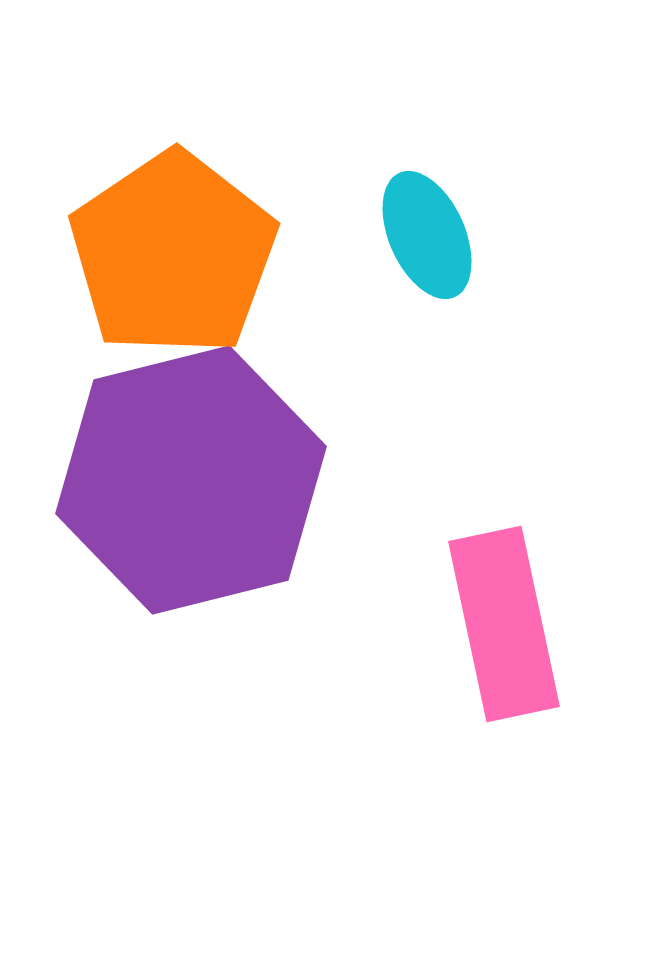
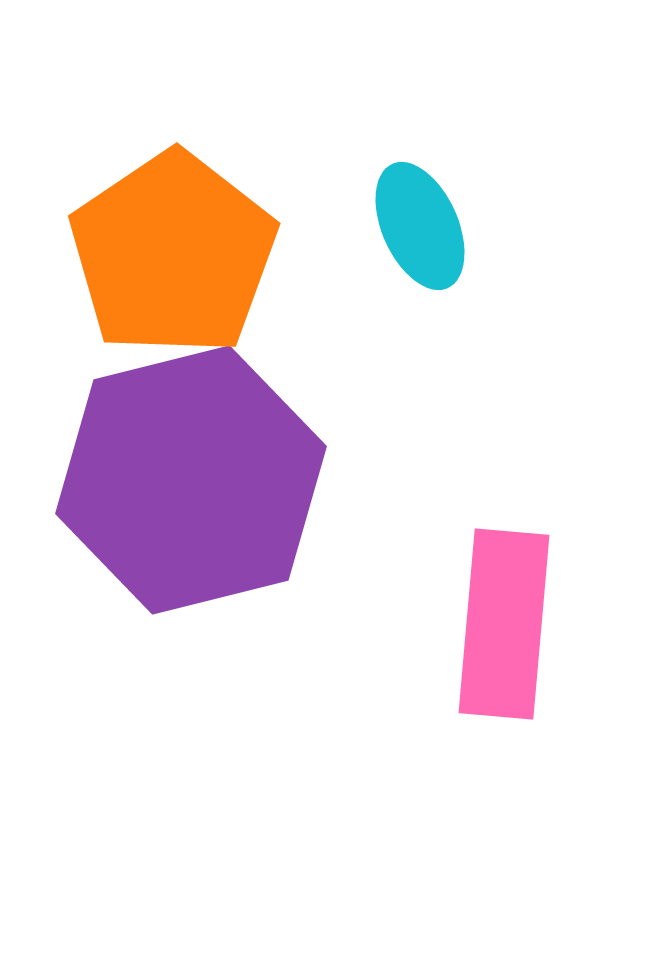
cyan ellipse: moved 7 px left, 9 px up
pink rectangle: rotated 17 degrees clockwise
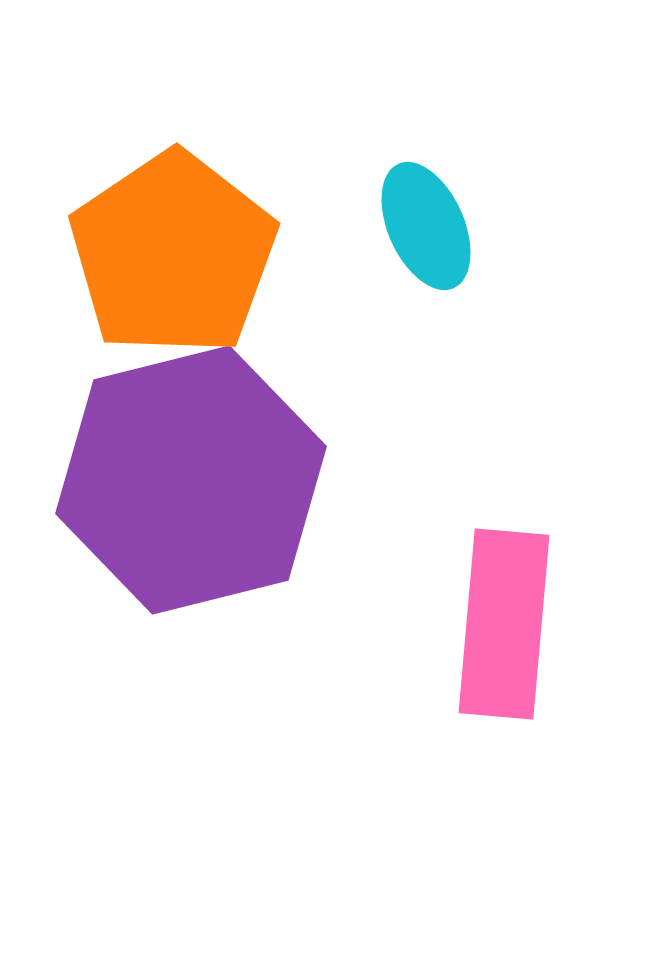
cyan ellipse: moved 6 px right
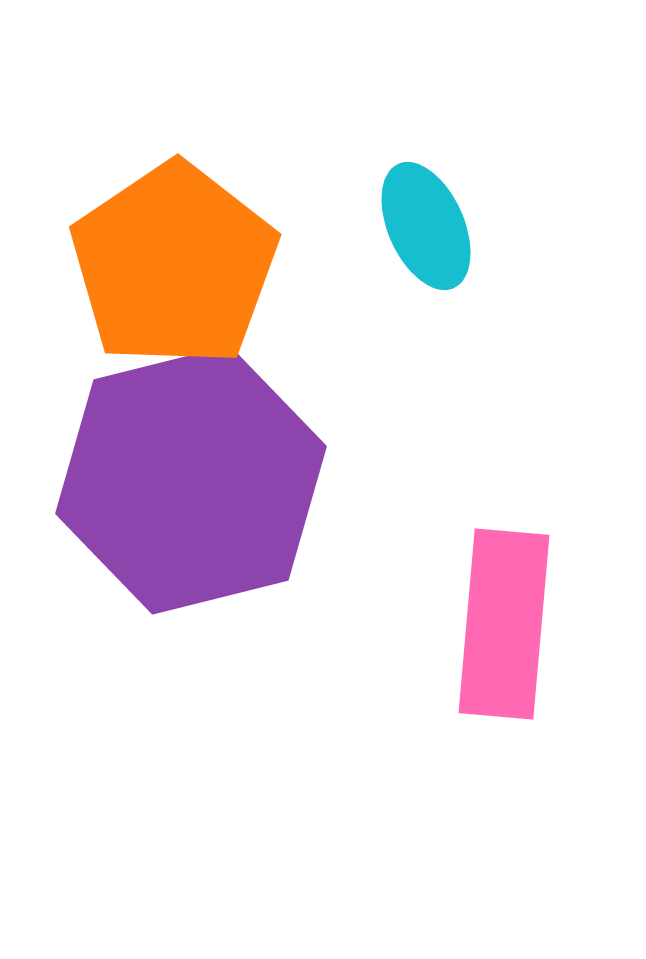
orange pentagon: moved 1 px right, 11 px down
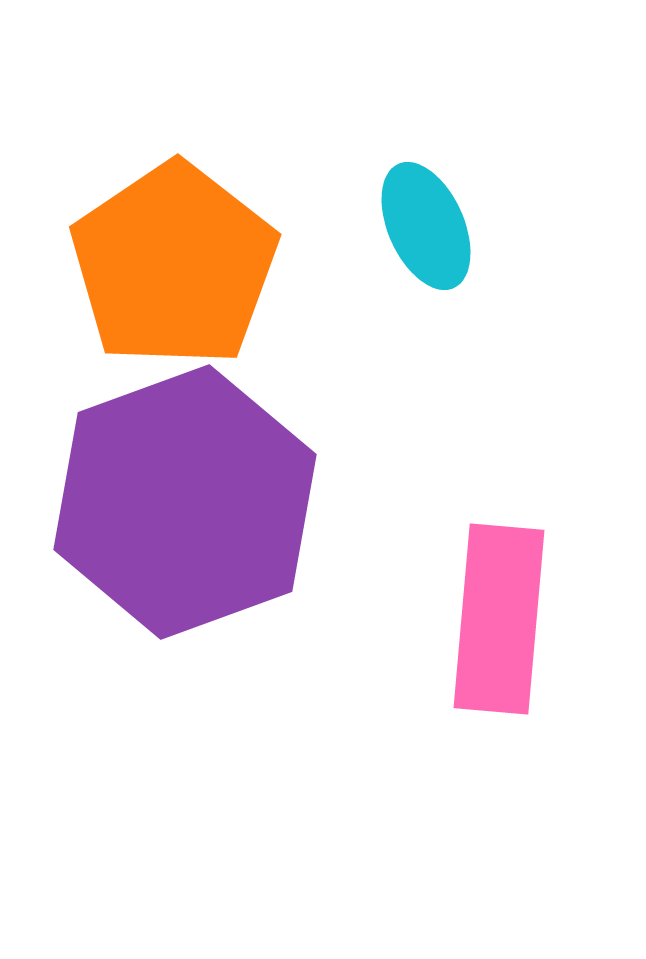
purple hexagon: moved 6 px left, 22 px down; rotated 6 degrees counterclockwise
pink rectangle: moved 5 px left, 5 px up
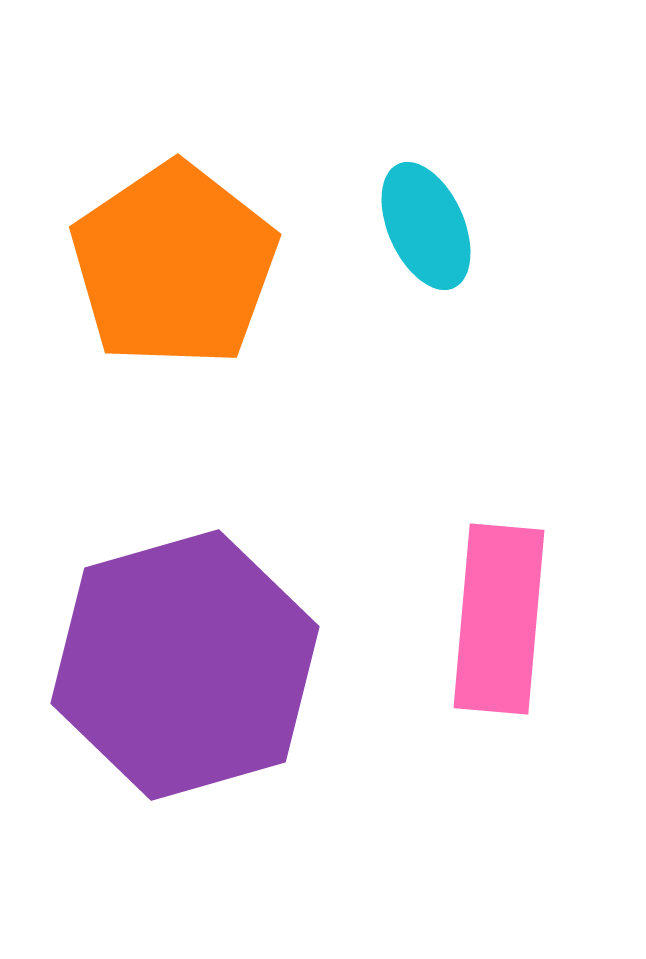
purple hexagon: moved 163 px down; rotated 4 degrees clockwise
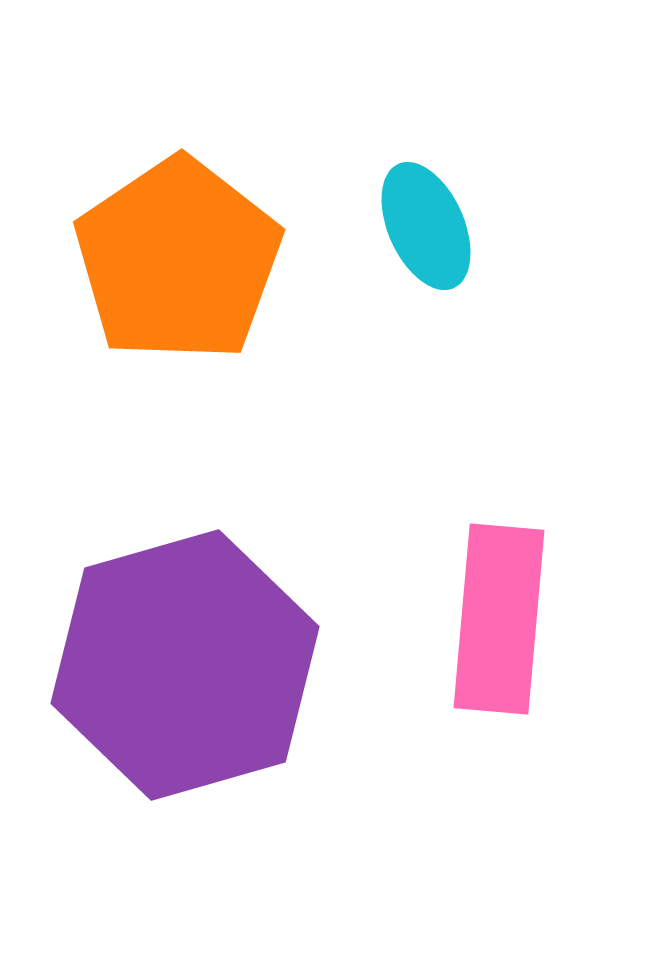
orange pentagon: moved 4 px right, 5 px up
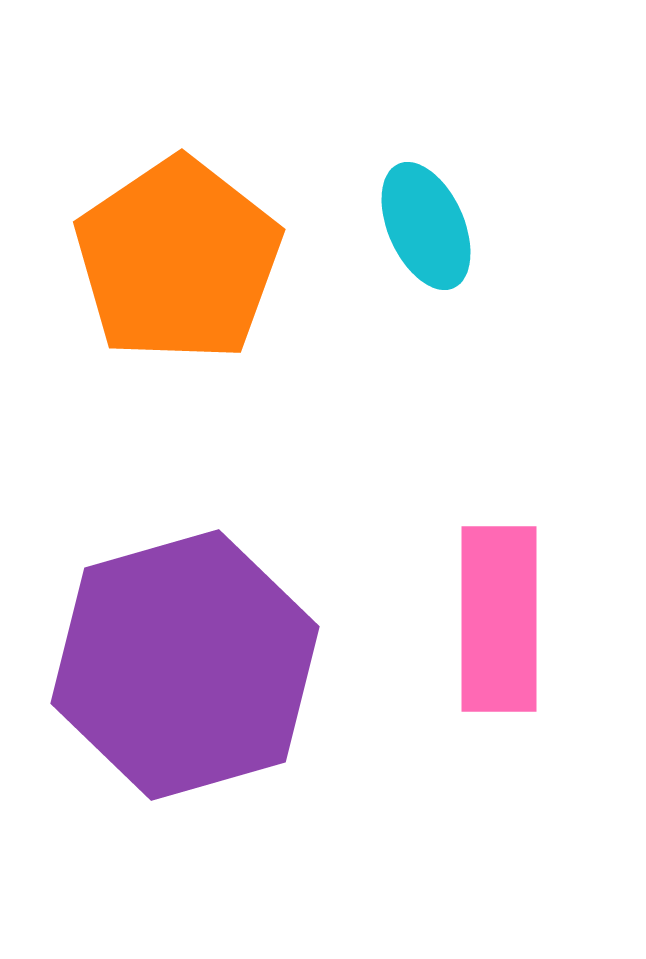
pink rectangle: rotated 5 degrees counterclockwise
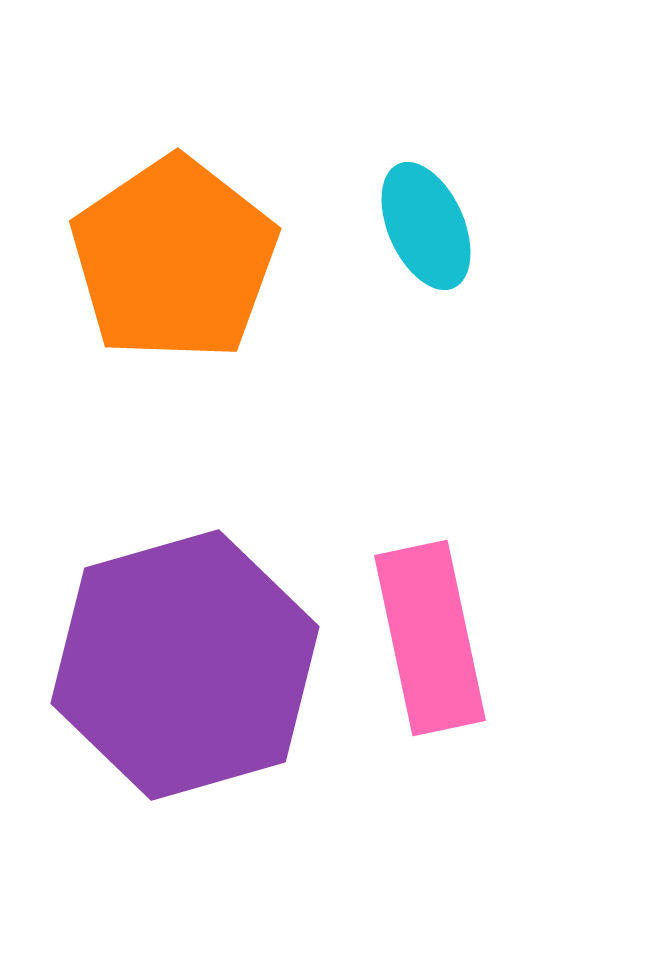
orange pentagon: moved 4 px left, 1 px up
pink rectangle: moved 69 px left, 19 px down; rotated 12 degrees counterclockwise
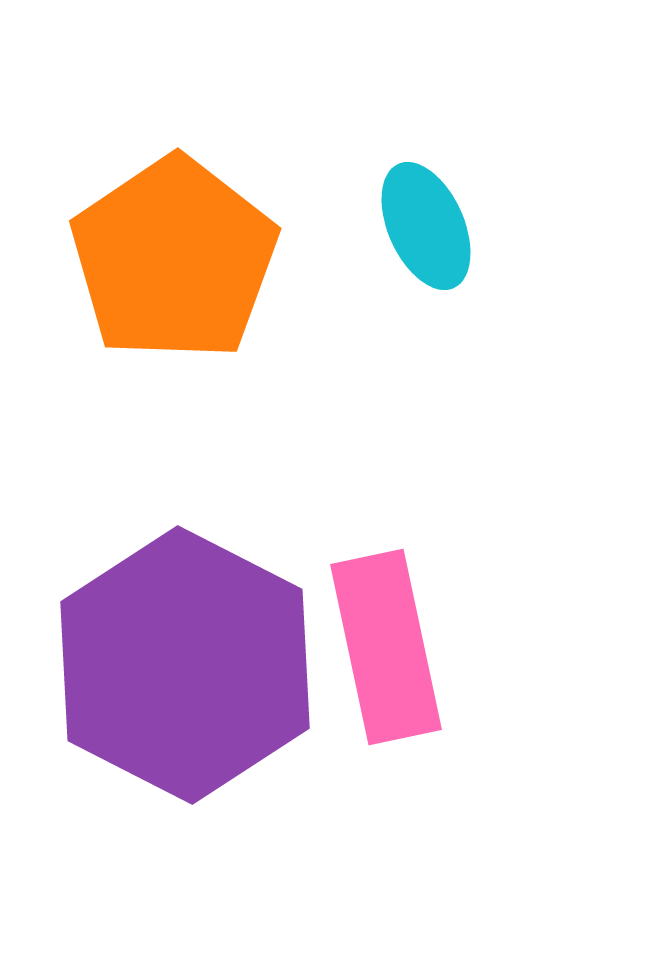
pink rectangle: moved 44 px left, 9 px down
purple hexagon: rotated 17 degrees counterclockwise
